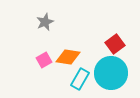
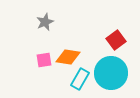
red square: moved 1 px right, 4 px up
pink square: rotated 21 degrees clockwise
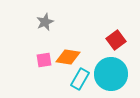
cyan circle: moved 1 px down
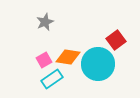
pink square: rotated 21 degrees counterclockwise
cyan circle: moved 13 px left, 10 px up
cyan rectangle: moved 28 px left; rotated 25 degrees clockwise
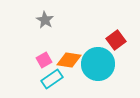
gray star: moved 2 px up; rotated 18 degrees counterclockwise
orange diamond: moved 1 px right, 3 px down
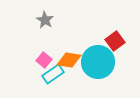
red square: moved 1 px left, 1 px down
pink square: rotated 21 degrees counterclockwise
cyan circle: moved 2 px up
cyan rectangle: moved 1 px right, 5 px up
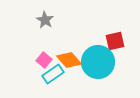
red square: rotated 24 degrees clockwise
orange diamond: rotated 40 degrees clockwise
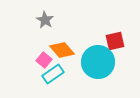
orange diamond: moved 7 px left, 10 px up
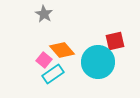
gray star: moved 1 px left, 6 px up
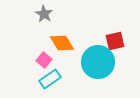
orange diamond: moved 7 px up; rotated 10 degrees clockwise
cyan rectangle: moved 3 px left, 5 px down
